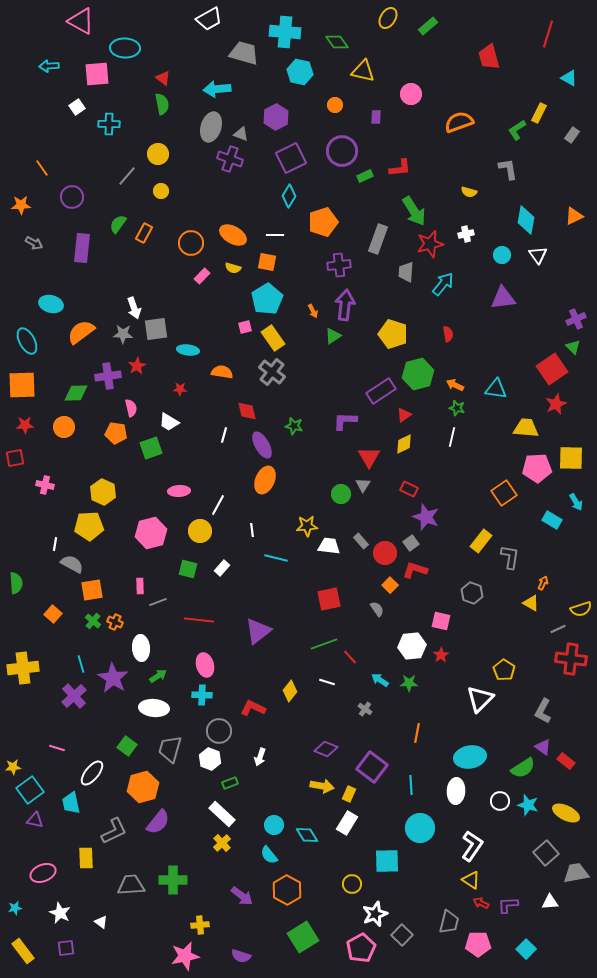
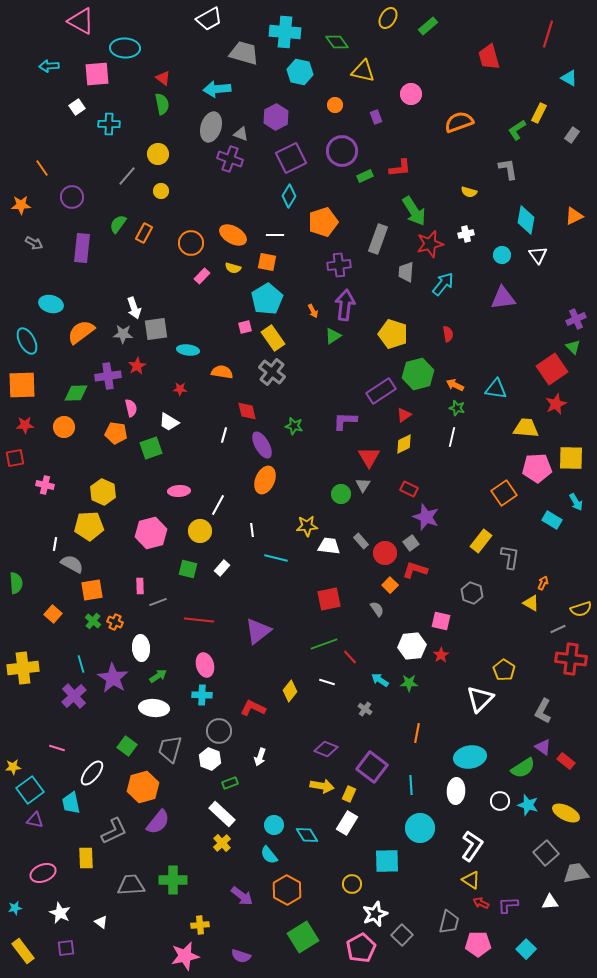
purple rectangle at (376, 117): rotated 24 degrees counterclockwise
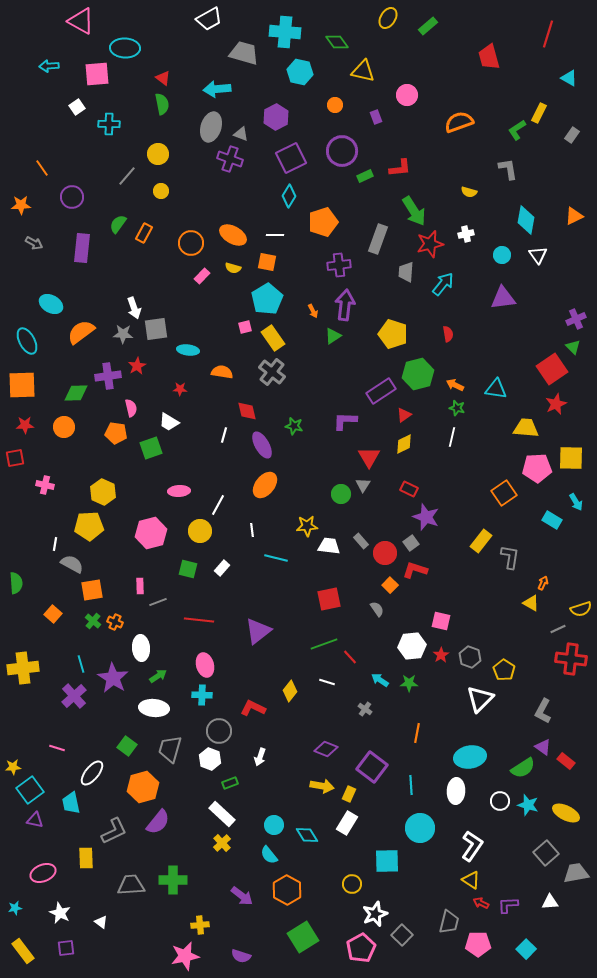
pink circle at (411, 94): moved 4 px left, 1 px down
cyan ellipse at (51, 304): rotated 15 degrees clockwise
orange ellipse at (265, 480): moved 5 px down; rotated 16 degrees clockwise
gray hexagon at (472, 593): moved 2 px left, 64 px down
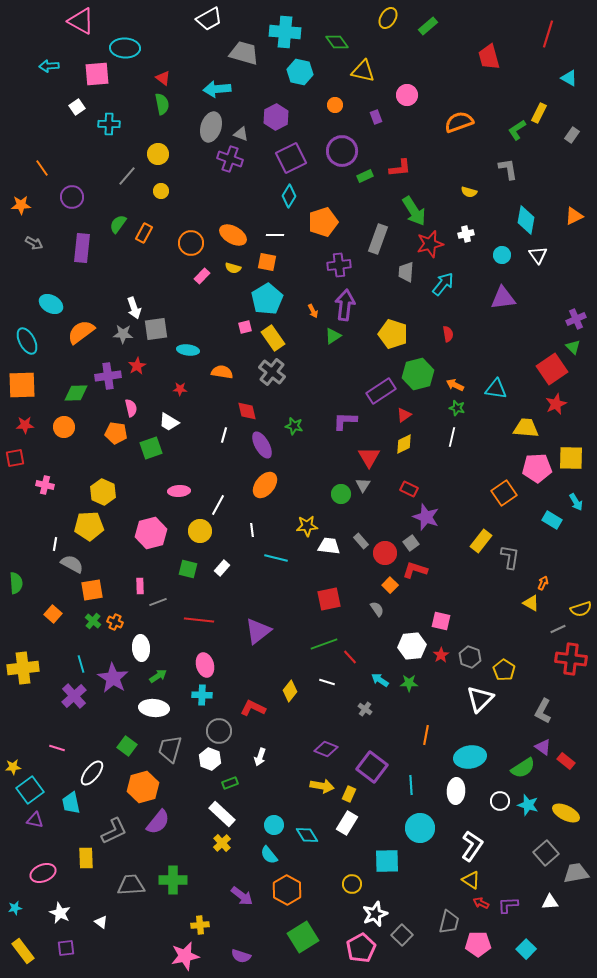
orange line at (417, 733): moved 9 px right, 2 px down
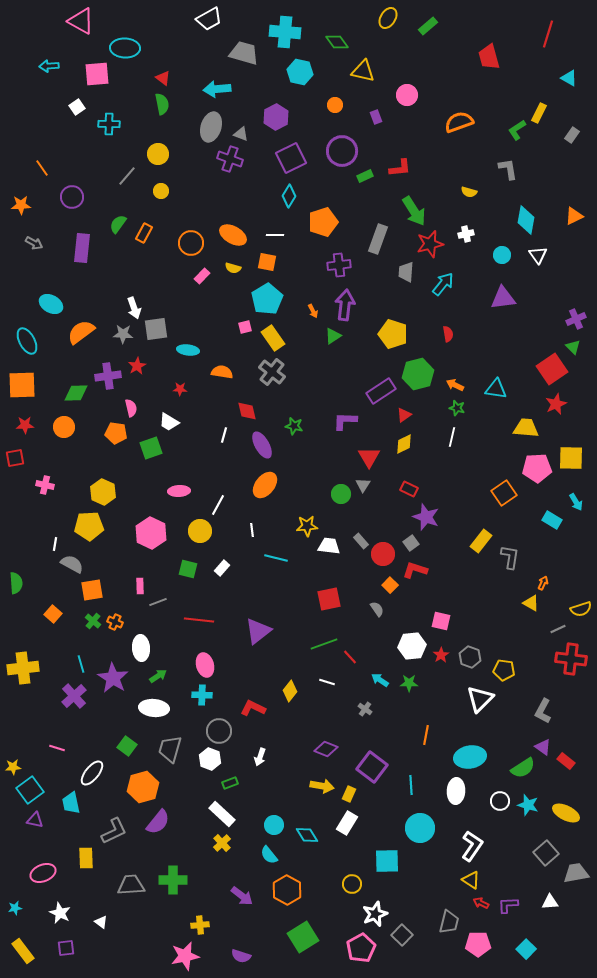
pink hexagon at (151, 533): rotated 20 degrees counterclockwise
red circle at (385, 553): moved 2 px left, 1 px down
yellow pentagon at (504, 670): rotated 25 degrees counterclockwise
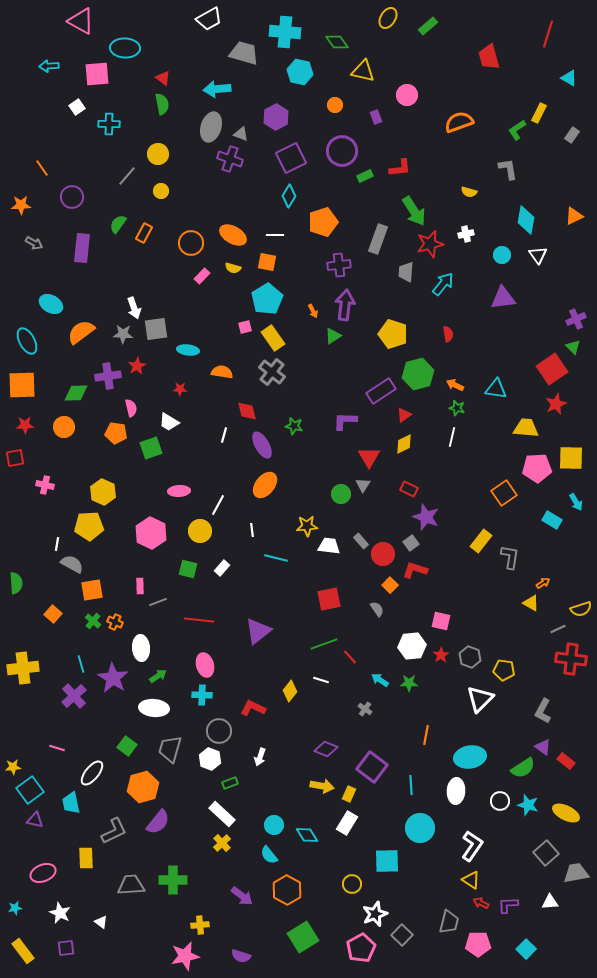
white line at (55, 544): moved 2 px right
orange arrow at (543, 583): rotated 32 degrees clockwise
white line at (327, 682): moved 6 px left, 2 px up
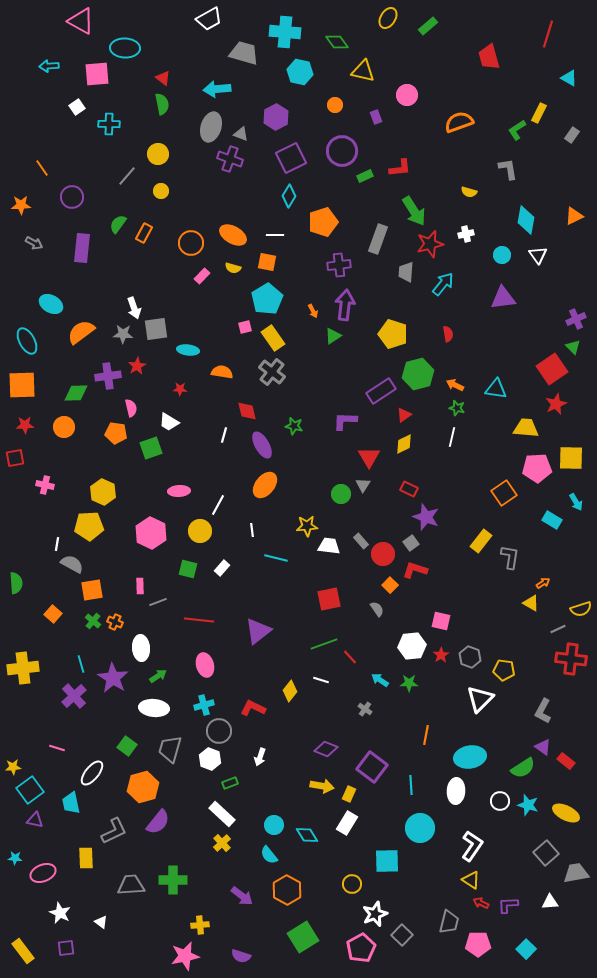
cyan cross at (202, 695): moved 2 px right, 10 px down; rotated 18 degrees counterclockwise
cyan star at (15, 908): moved 50 px up; rotated 16 degrees clockwise
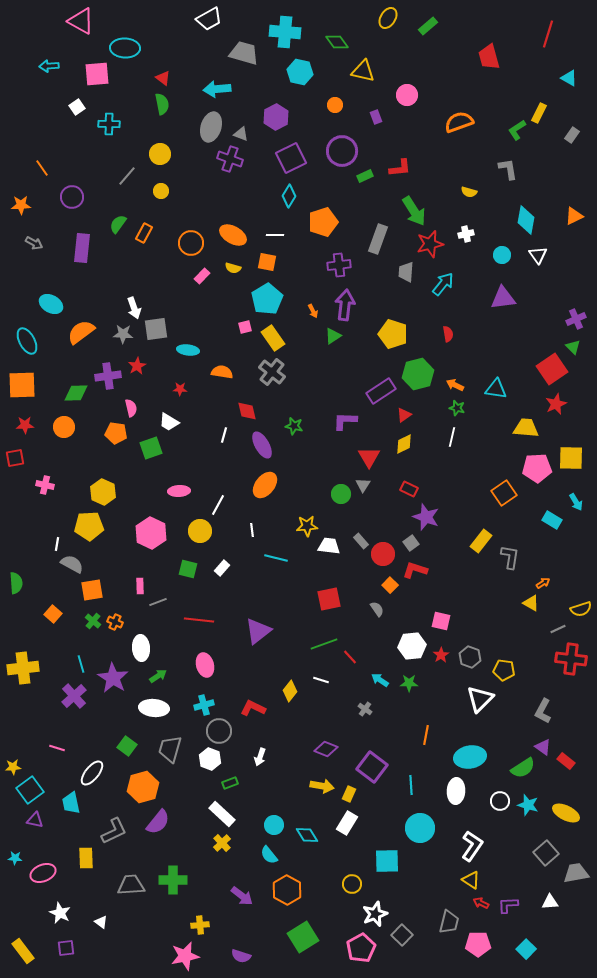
yellow circle at (158, 154): moved 2 px right
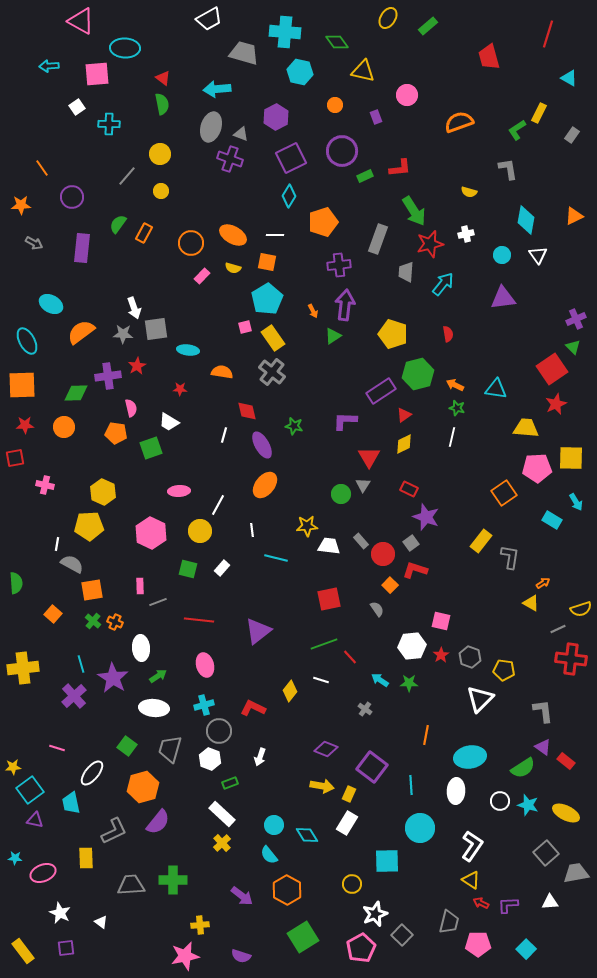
gray L-shape at (543, 711): rotated 145 degrees clockwise
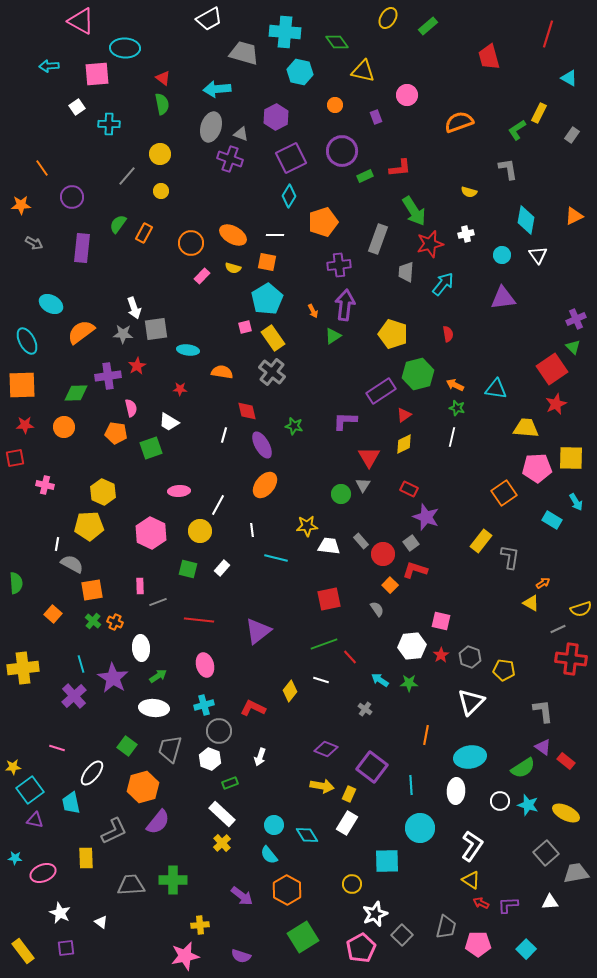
white triangle at (480, 699): moved 9 px left, 3 px down
gray trapezoid at (449, 922): moved 3 px left, 5 px down
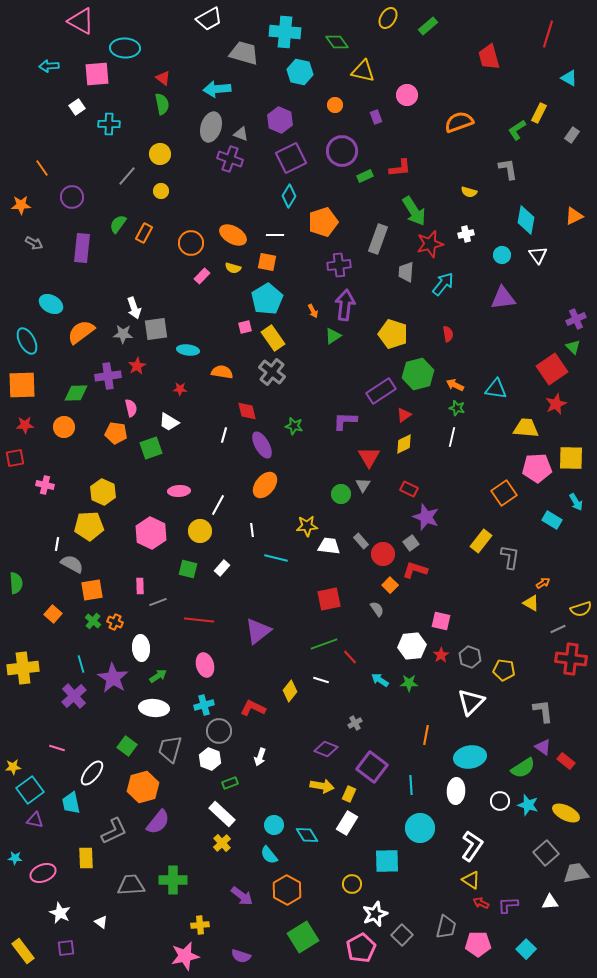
purple hexagon at (276, 117): moved 4 px right, 3 px down; rotated 10 degrees counterclockwise
gray cross at (365, 709): moved 10 px left, 14 px down; rotated 24 degrees clockwise
